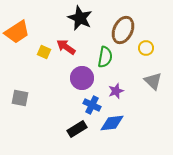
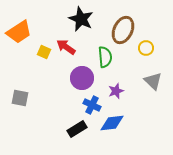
black star: moved 1 px right, 1 px down
orange trapezoid: moved 2 px right
green semicircle: rotated 15 degrees counterclockwise
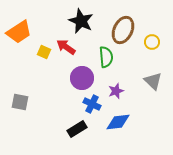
black star: moved 2 px down
yellow circle: moved 6 px right, 6 px up
green semicircle: moved 1 px right
gray square: moved 4 px down
blue cross: moved 1 px up
blue diamond: moved 6 px right, 1 px up
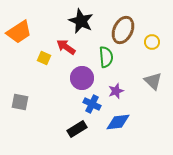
yellow square: moved 6 px down
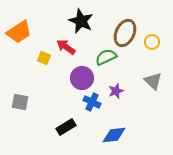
brown ellipse: moved 2 px right, 3 px down
green semicircle: rotated 110 degrees counterclockwise
blue cross: moved 2 px up
blue diamond: moved 4 px left, 13 px down
black rectangle: moved 11 px left, 2 px up
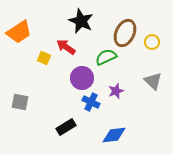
blue cross: moved 1 px left
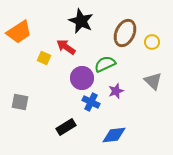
green semicircle: moved 1 px left, 7 px down
